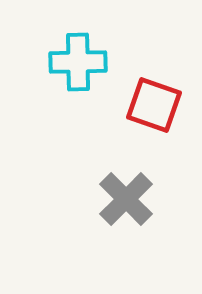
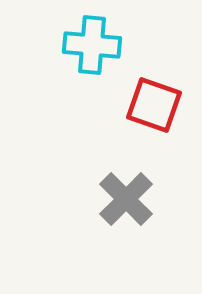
cyan cross: moved 14 px right, 17 px up; rotated 6 degrees clockwise
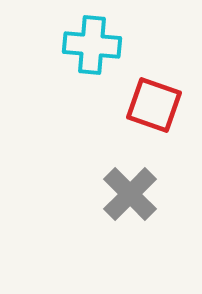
gray cross: moved 4 px right, 5 px up
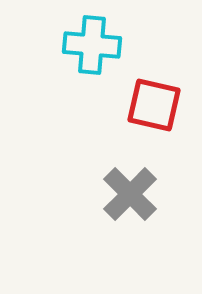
red square: rotated 6 degrees counterclockwise
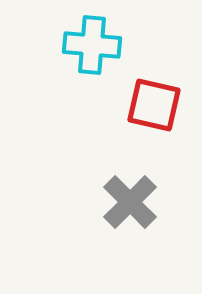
gray cross: moved 8 px down
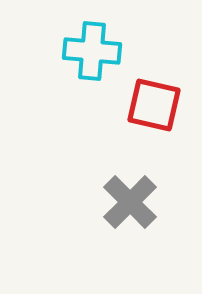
cyan cross: moved 6 px down
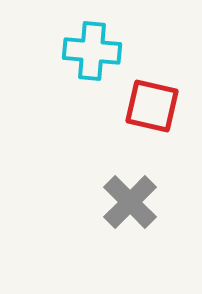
red square: moved 2 px left, 1 px down
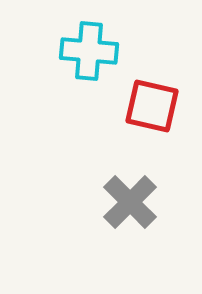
cyan cross: moved 3 px left
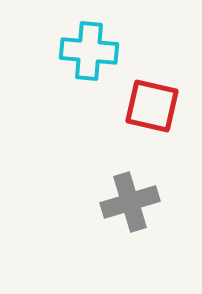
gray cross: rotated 28 degrees clockwise
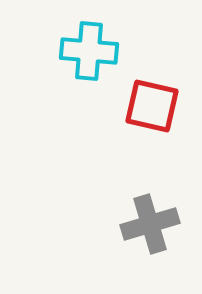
gray cross: moved 20 px right, 22 px down
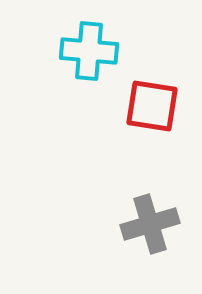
red square: rotated 4 degrees counterclockwise
